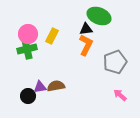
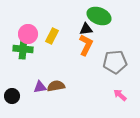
green cross: moved 4 px left; rotated 18 degrees clockwise
gray pentagon: rotated 15 degrees clockwise
black circle: moved 16 px left
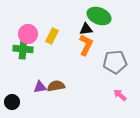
black circle: moved 6 px down
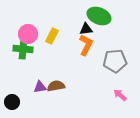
gray pentagon: moved 1 px up
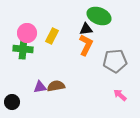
pink circle: moved 1 px left, 1 px up
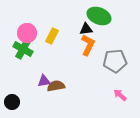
orange L-shape: moved 2 px right
green cross: rotated 24 degrees clockwise
purple triangle: moved 4 px right, 6 px up
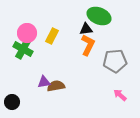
purple triangle: moved 1 px down
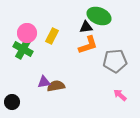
black triangle: moved 2 px up
orange L-shape: rotated 45 degrees clockwise
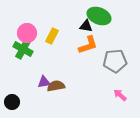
black triangle: moved 1 px up; rotated 16 degrees clockwise
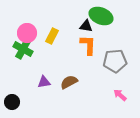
green ellipse: moved 2 px right
orange L-shape: rotated 70 degrees counterclockwise
brown semicircle: moved 13 px right, 4 px up; rotated 18 degrees counterclockwise
